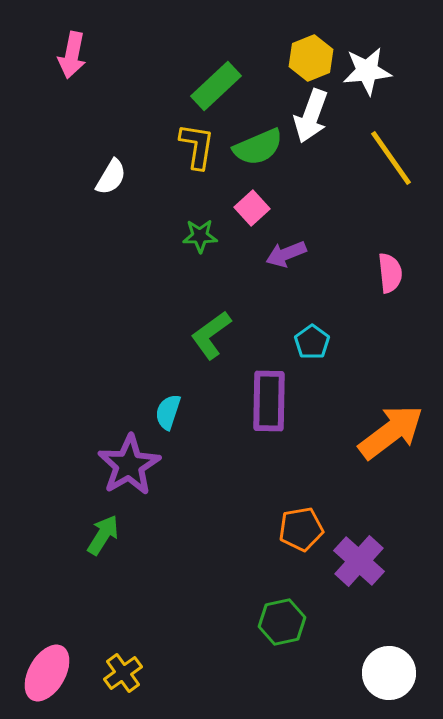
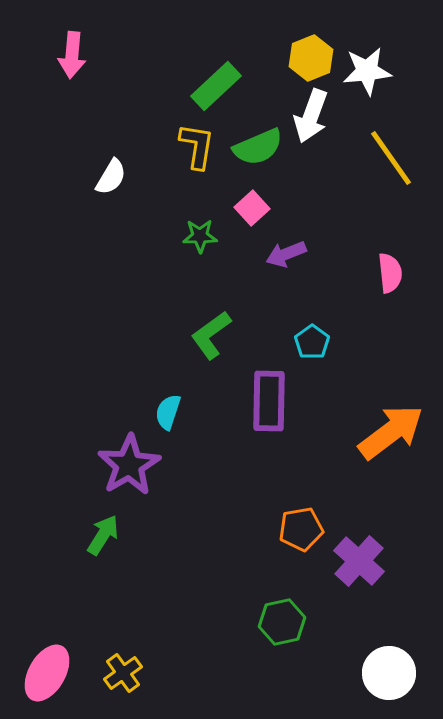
pink arrow: rotated 6 degrees counterclockwise
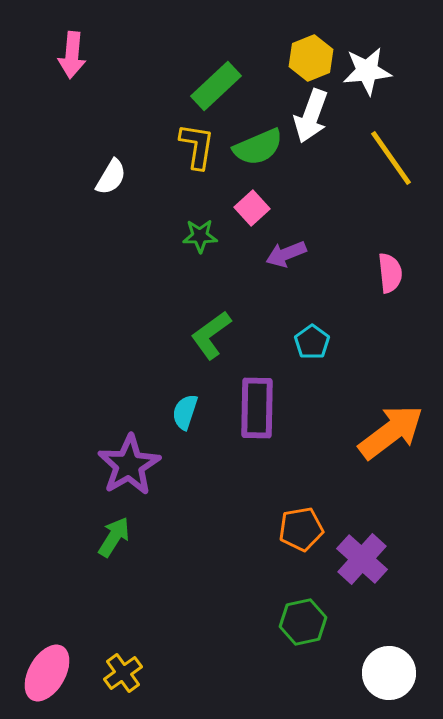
purple rectangle: moved 12 px left, 7 px down
cyan semicircle: moved 17 px right
green arrow: moved 11 px right, 2 px down
purple cross: moved 3 px right, 2 px up
green hexagon: moved 21 px right
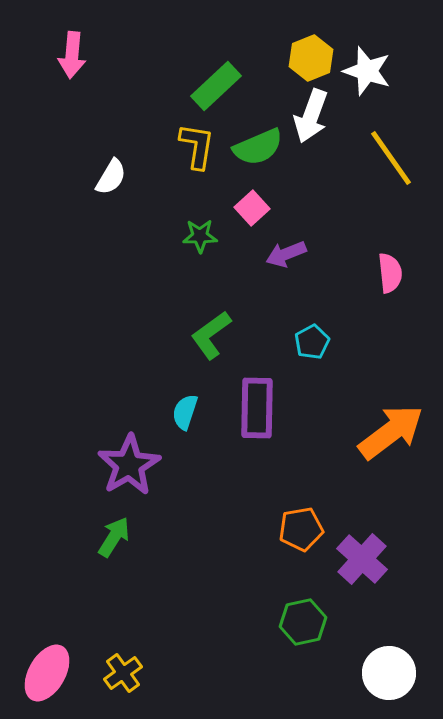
white star: rotated 24 degrees clockwise
cyan pentagon: rotated 8 degrees clockwise
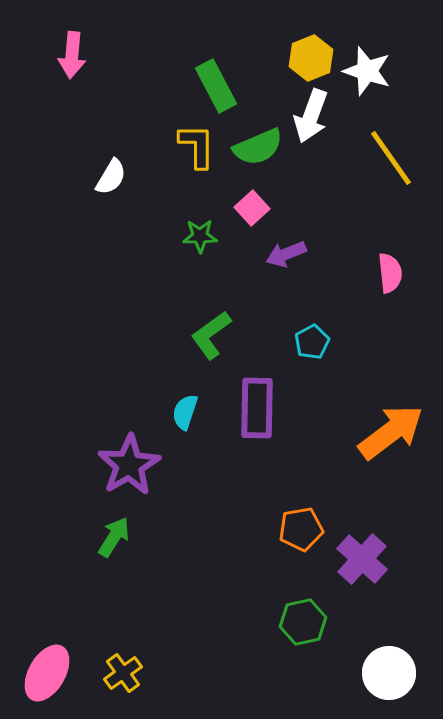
green rectangle: rotated 75 degrees counterclockwise
yellow L-shape: rotated 9 degrees counterclockwise
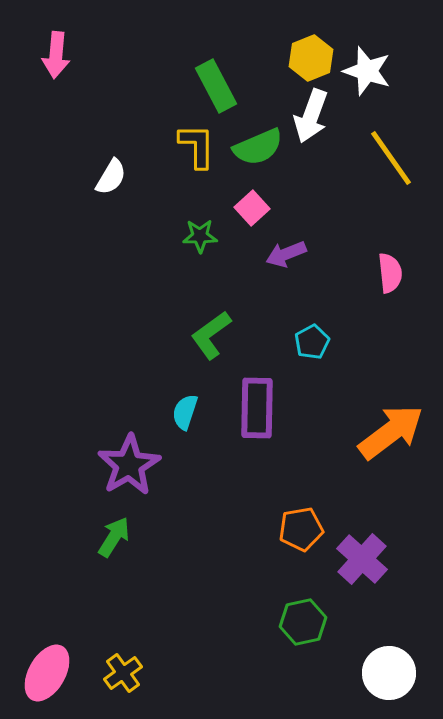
pink arrow: moved 16 px left
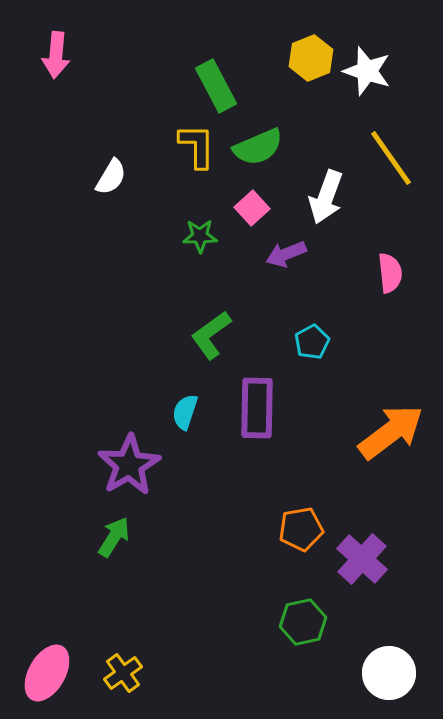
white arrow: moved 15 px right, 81 px down
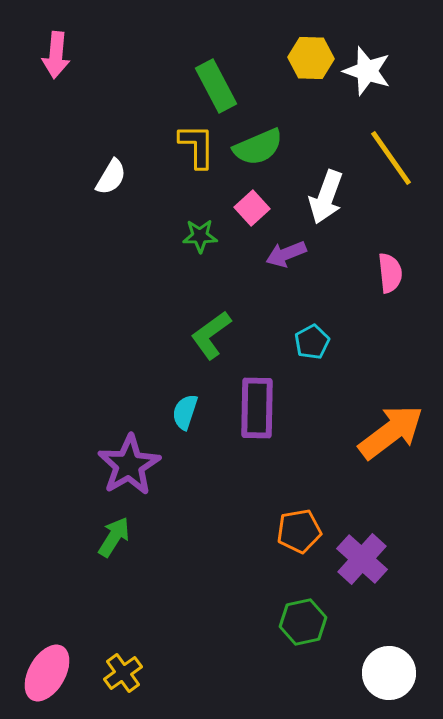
yellow hexagon: rotated 24 degrees clockwise
orange pentagon: moved 2 px left, 2 px down
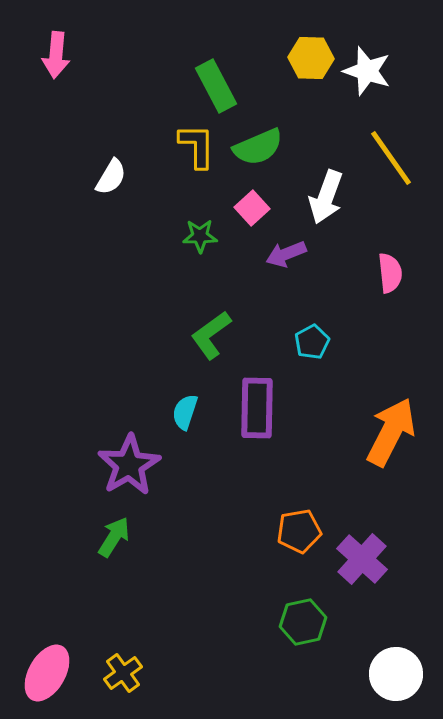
orange arrow: rotated 26 degrees counterclockwise
white circle: moved 7 px right, 1 px down
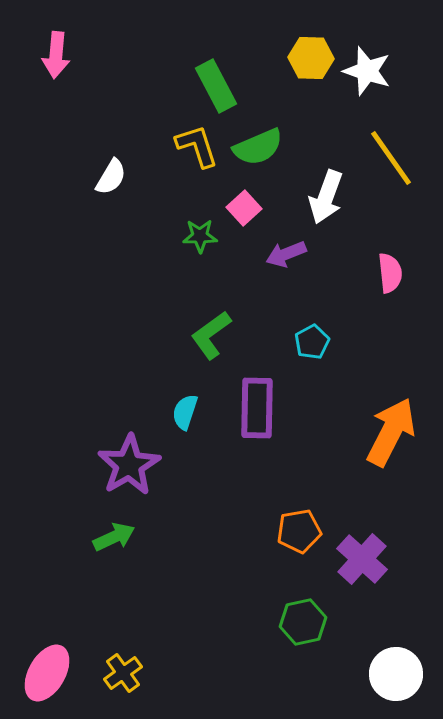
yellow L-shape: rotated 18 degrees counterclockwise
pink square: moved 8 px left
green arrow: rotated 33 degrees clockwise
